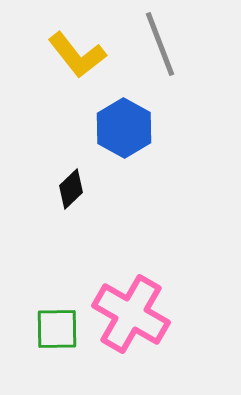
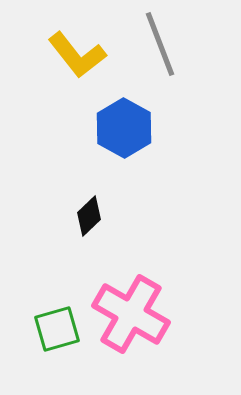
black diamond: moved 18 px right, 27 px down
green square: rotated 15 degrees counterclockwise
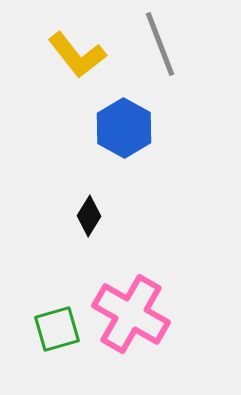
black diamond: rotated 15 degrees counterclockwise
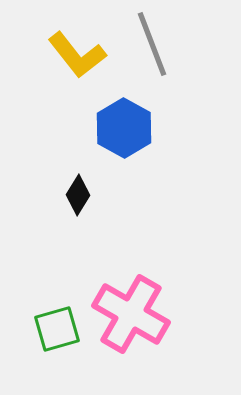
gray line: moved 8 px left
black diamond: moved 11 px left, 21 px up
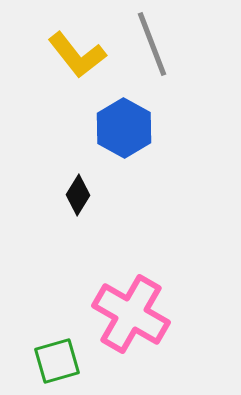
green square: moved 32 px down
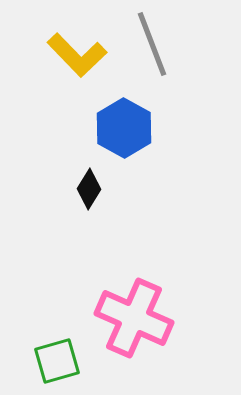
yellow L-shape: rotated 6 degrees counterclockwise
black diamond: moved 11 px right, 6 px up
pink cross: moved 3 px right, 4 px down; rotated 6 degrees counterclockwise
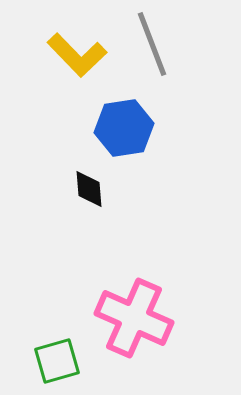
blue hexagon: rotated 22 degrees clockwise
black diamond: rotated 36 degrees counterclockwise
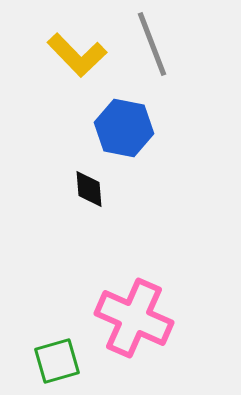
blue hexagon: rotated 20 degrees clockwise
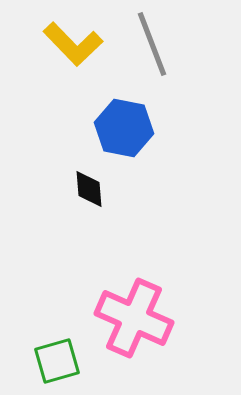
yellow L-shape: moved 4 px left, 11 px up
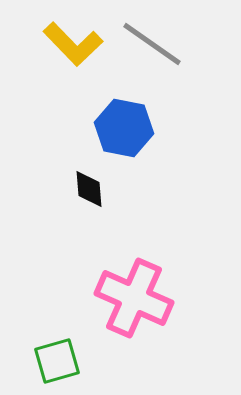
gray line: rotated 34 degrees counterclockwise
pink cross: moved 20 px up
